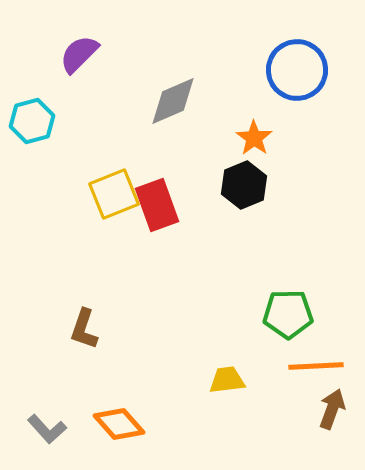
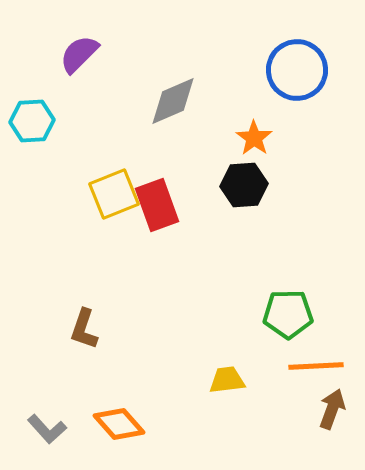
cyan hexagon: rotated 12 degrees clockwise
black hexagon: rotated 18 degrees clockwise
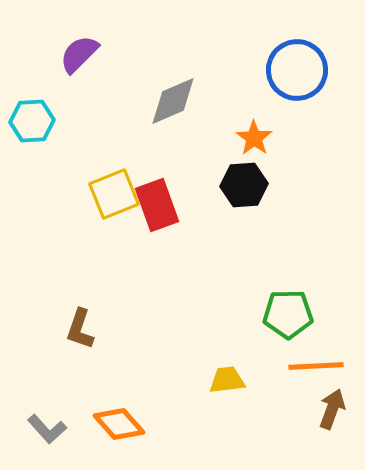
brown L-shape: moved 4 px left
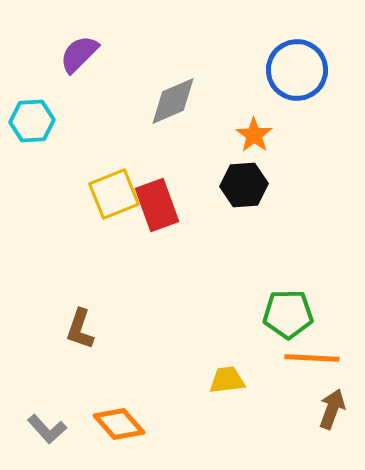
orange star: moved 3 px up
orange line: moved 4 px left, 8 px up; rotated 6 degrees clockwise
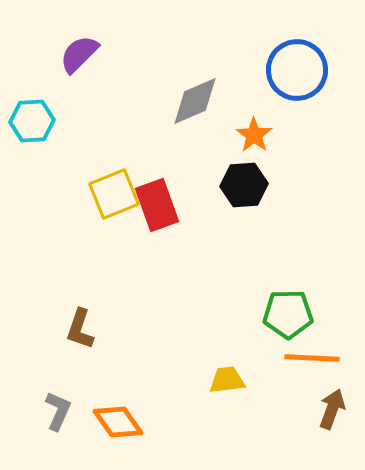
gray diamond: moved 22 px right
orange diamond: moved 1 px left, 2 px up; rotated 6 degrees clockwise
gray L-shape: moved 11 px right, 18 px up; rotated 114 degrees counterclockwise
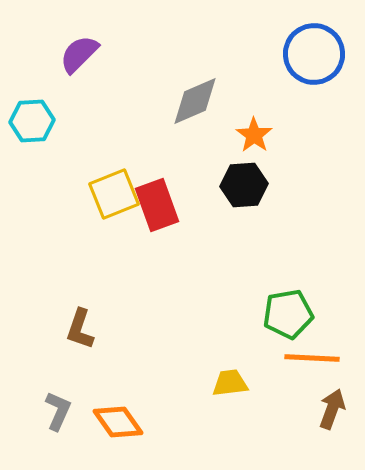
blue circle: moved 17 px right, 16 px up
green pentagon: rotated 9 degrees counterclockwise
yellow trapezoid: moved 3 px right, 3 px down
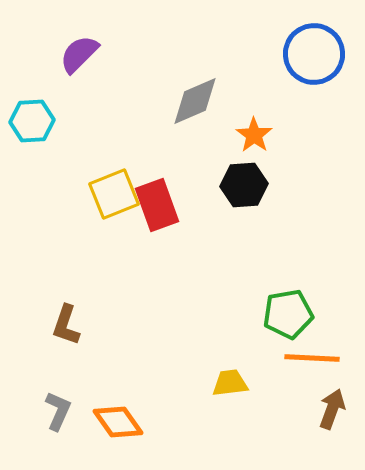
brown L-shape: moved 14 px left, 4 px up
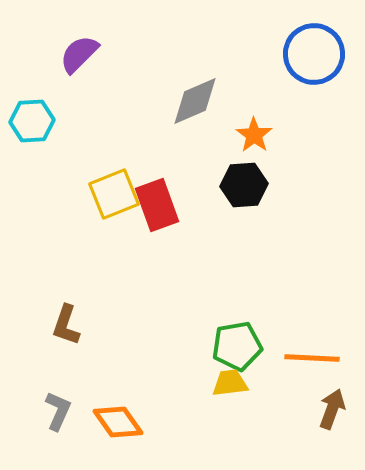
green pentagon: moved 51 px left, 32 px down
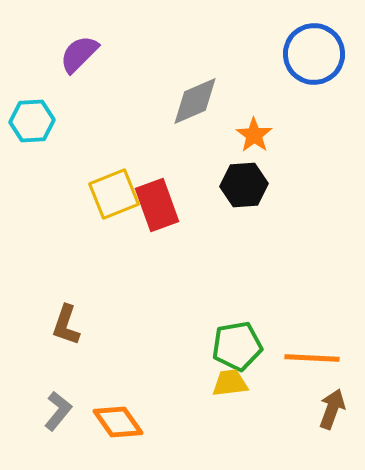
gray L-shape: rotated 15 degrees clockwise
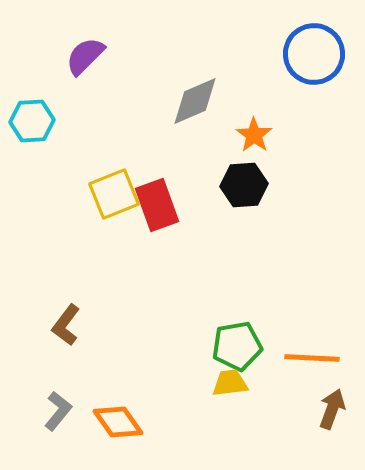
purple semicircle: moved 6 px right, 2 px down
brown L-shape: rotated 18 degrees clockwise
